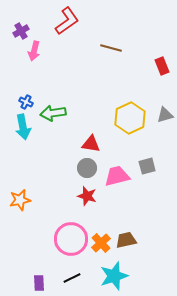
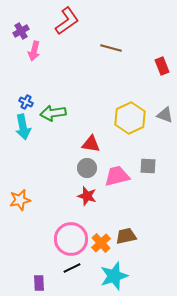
gray triangle: rotated 36 degrees clockwise
gray square: moved 1 px right; rotated 18 degrees clockwise
brown trapezoid: moved 4 px up
black line: moved 10 px up
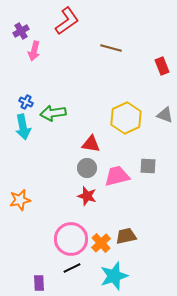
yellow hexagon: moved 4 px left
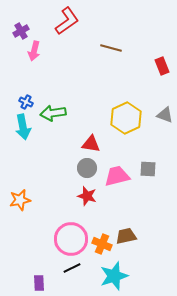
gray square: moved 3 px down
orange cross: moved 1 px right, 1 px down; rotated 24 degrees counterclockwise
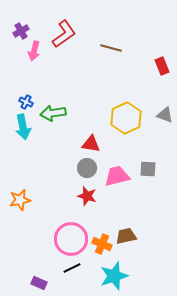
red L-shape: moved 3 px left, 13 px down
purple rectangle: rotated 63 degrees counterclockwise
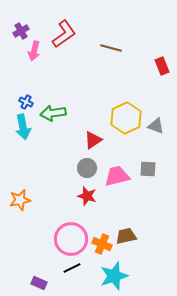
gray triangle: moved 9 px left, 11 px down
red triangle: moved 2 px right, 4 px up; rotated 42 degrees counterclockwise
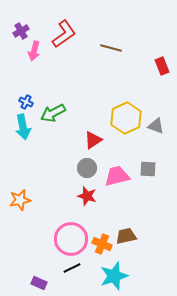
green arrow: rotated 20 degrees counterclockwise
